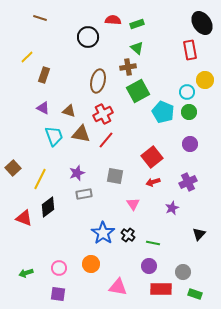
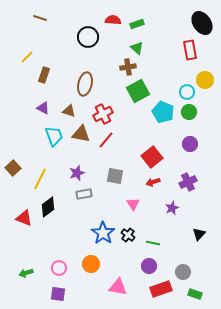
brown ellipse at (98, 81): moved 13 px left, 3 px down
red rectangle at (161, 289): rotated 20 degrees counterclockwise
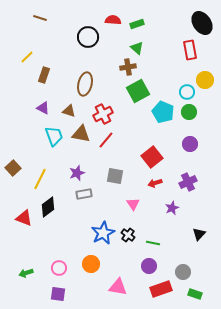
red arrow at (153, 182): moved 2 px right, 1 px down
blue star at (103, 233): rotated 10 degrees clockwise
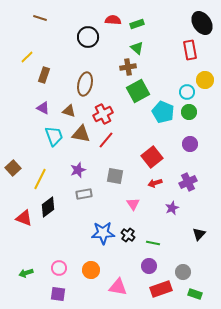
purple star at (77, 173): moved 1 px right, 3 px up
blue star at (103, 233): rotated 25 degrees clockwise
orange circle at (91, 264): moved 6 px down
